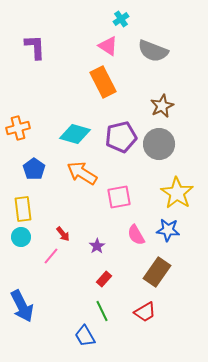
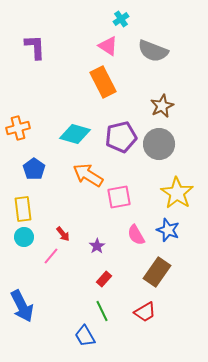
orange arrow: moved 6 px right, 2 px down
blue star: rotated 15 degrees clockwise
cyan circle: moved 3 px right
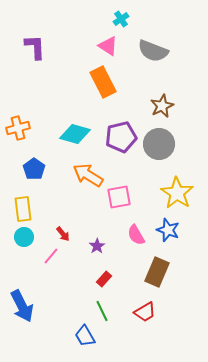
brown rectangle: rotated 12 degrees counterclockwise
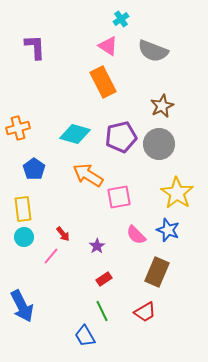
pink semicircle: rotated 15 degrees counterclockwise
red rectangle: rotated 14 degrees clockwise
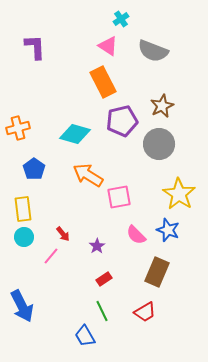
purple pentagon: moved 1 px right, 16 px up
yellow star: moved 2 px right, 1 px down
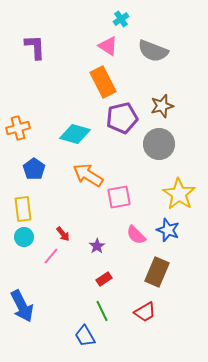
brown star: rotated 10 degrees clockwise
purple pentagon: moved 3 px up
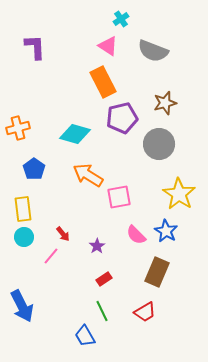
brown star: moved 3 px right, 3 px up
blue star: moved 2 px left, 1 px down; rotated 10 degrees clockwise
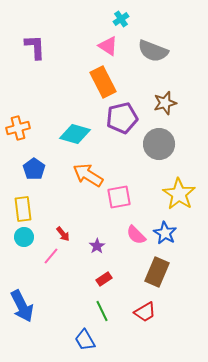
blue star: moved 1 px left, 2 px down
blue trapezoid: moved 4 px down
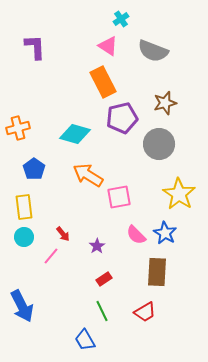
yellow rectangle: moved 1 px right, 2 px up
brown rectangle: rotated 20 degrees counterclockwise
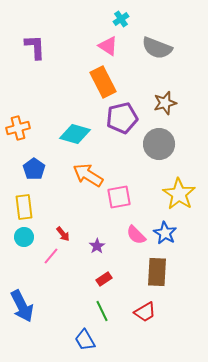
gray semicircle: moved 4 px right, 3 px up
